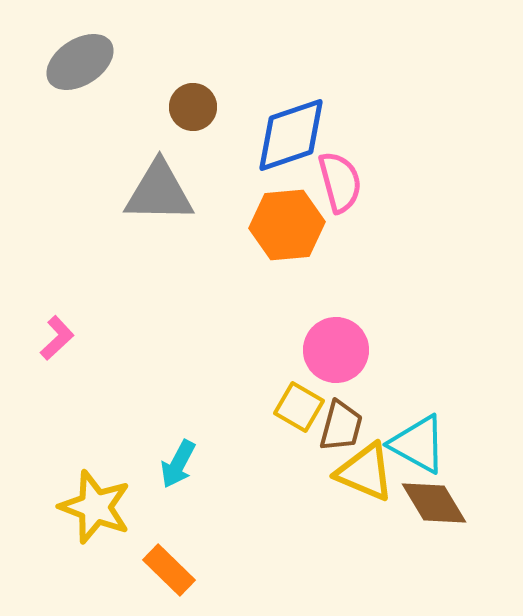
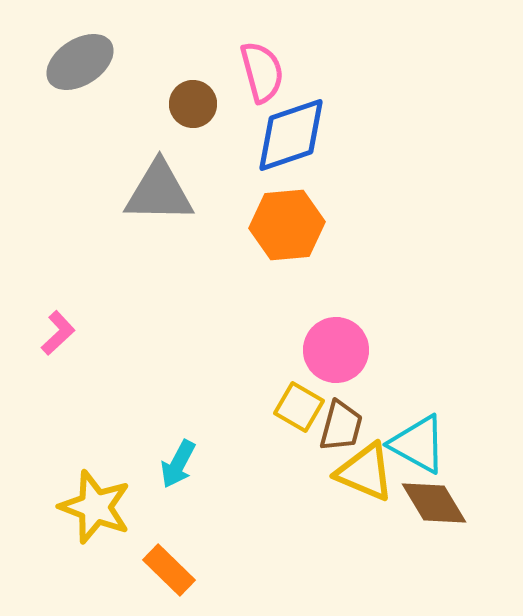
brown circle: moved 3 px up
pink semicircle: moved 78 px left, 110 px up
pink L-shape: moved 1 px right, 5 px up
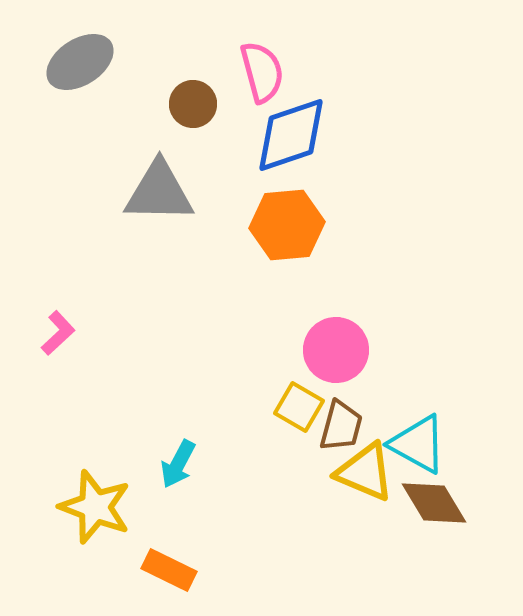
orange rectangle: rotated 18 degrees counterclockwise
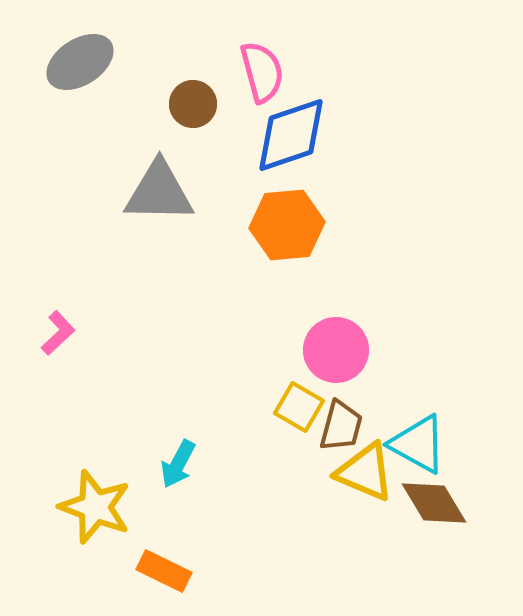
orange rectangle: moved 5 px left, 1 px down
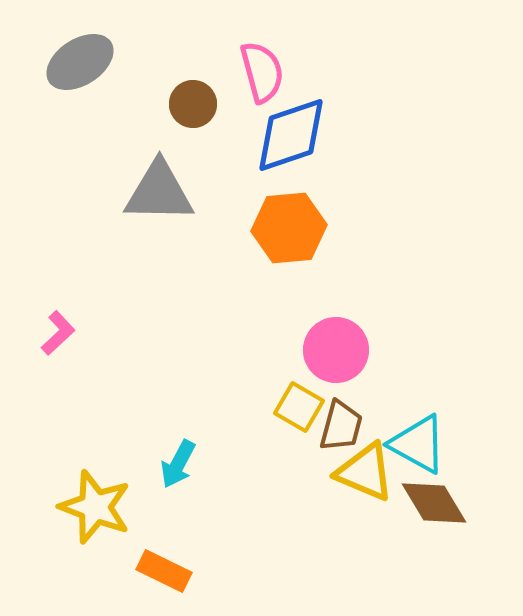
orange hexagon: moved 2 px right, 3 px down
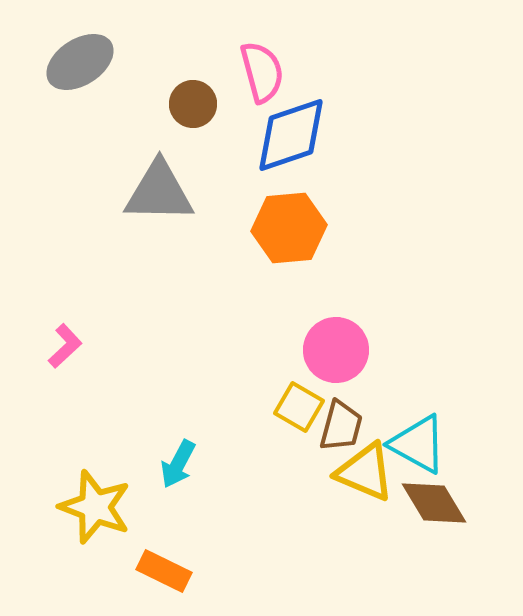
pink L-shape: moved 7 px right, 13 px down
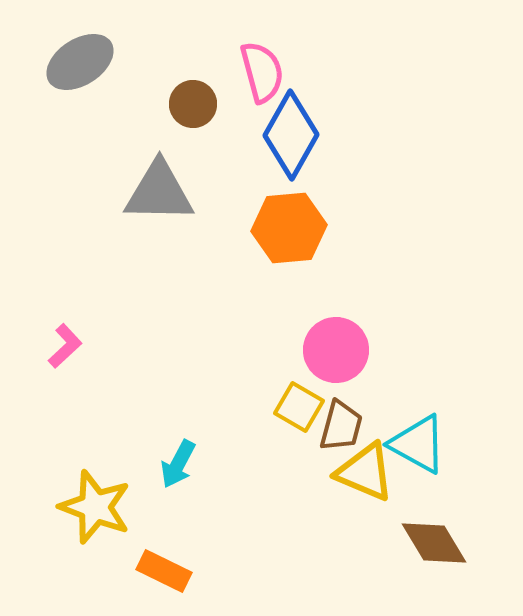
blue diamond: rotated 42 degrees counterclockwise
brown diamond: moved 40 px down
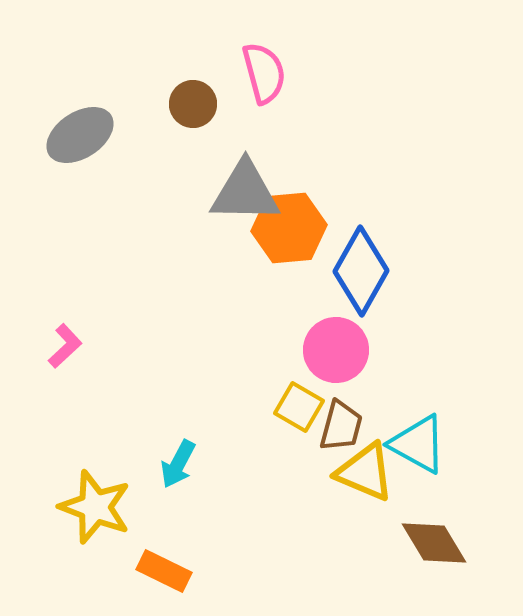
gray ellipse: moved 73 px down
pink semicircle: moved 2 px right, 1 px down
blue diamond: moved 70 px right, 136 px down
gray triangle: moved 86 px right
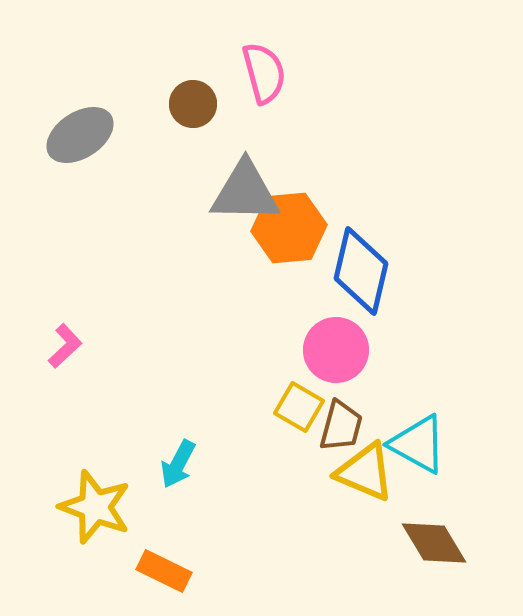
blue diamond: rotated 16 degrees counterclockwise
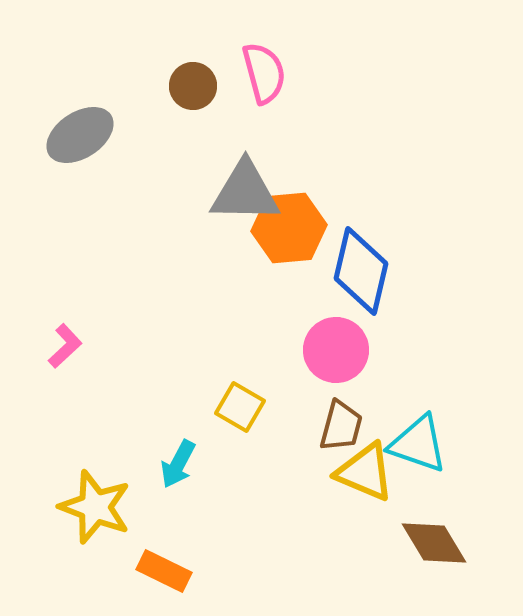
brown circle: moved 18 px up
yellow square: moved 59 px left
cyan triangle: rotated 10 degrees counterclockwise
